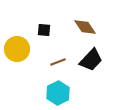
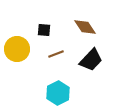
brown line: moved 2 px left, 8 px up
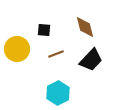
brown diamond: rotated 20 degrees clockwise
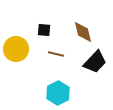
brown diamond: moved 2 px left, 5 px down
yellow circle: moved 1 px left
brown line: rotated 35 degrees clockwise
black trapezoid: moved 4 px right, 2 px down
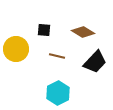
brown diamond: rotated 45 degrees counterclockwise
brown line: moved 1 px right, 2 px down
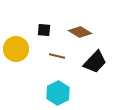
brown diamond: moved 3 px left
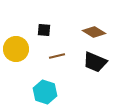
brown diamond: moved 14 px right
brown line: rotated 28 degrees counterclockwise
black trapezoid: rotated 70 degrees clockwise
cyan hexagon: moved 13 px left, 1 px up; rotated 15 degrees counterclockwise
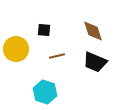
brown diamond: moved 1 px left, 1 px up; rotated 40 degrees clockwise
